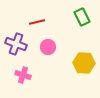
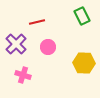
green rectangle: moved 1 px up
purple cross: rotated 25 degrees clockwise
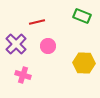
green rectangle: rotated 42 degrees counterclockwise
pink circle: moved 1 px up
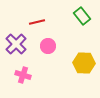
green rectangle: rotated 30 degrees clockwise
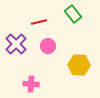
green rectangle: moved 9 px left, 2 px up
red line: moved 2 px right
yellow hexagon: moved 5 px left, 2 px down
pink cross: moved 8 px right, 9 px down; rotated 14 degrees counterclockwise
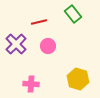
yellow hexagon: moved 1 px left, 14 px down; rotated 15 degrees clockwise
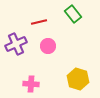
purple cross: rotated 20 degrees clockwise
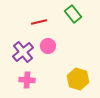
purple cross: moved 7 px right, 8 px down; rotated 15 degrees counterclockwise
pink cross: moved 4 px left, 4 px up
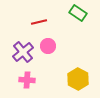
green rectangle: moved 5 px right, 1 px up; rotated 18 degrees counterclockwise
yellow hexagon: rotated 10 degrees clockwise
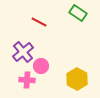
red line: rotated 42 degrees clockwise
pink circle: moved 7 px left, 20 px down
yellow hexagon: moved 1 px left
